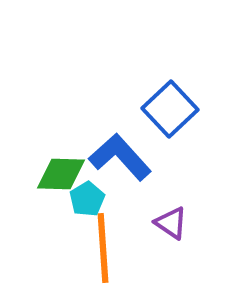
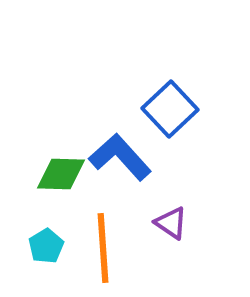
cyan pentagon: moved 41 px left, 47 px down
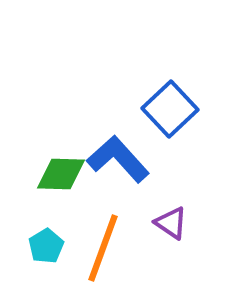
blue L-shape: moved 2 px left, 2 px down
orange line: rotated 24 degrees clockwise
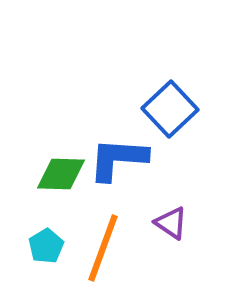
blue L-shape: rotated 44 degrees counterclockwise
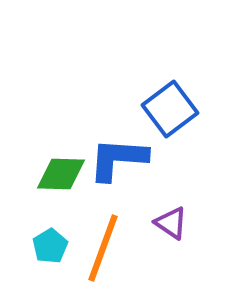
blue square: rotated 6 degrees clockwise
cyan pentagon: moved 4 px right
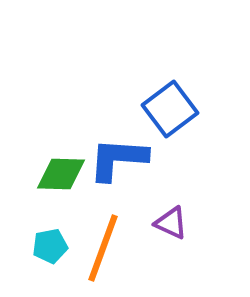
purple triangle: rotated 9 degrees counterclockwise
cyan pentagon: rotated 20 degrees clockwise
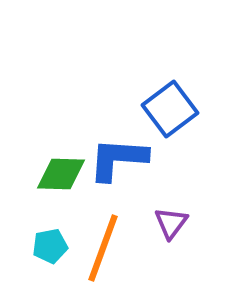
purple triangle: rotated 42 degrees clockwise
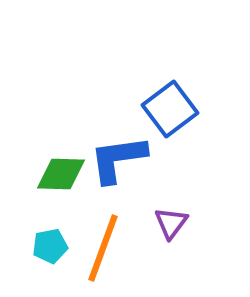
blue L-shape: rotated 12 degrees counterclockwise
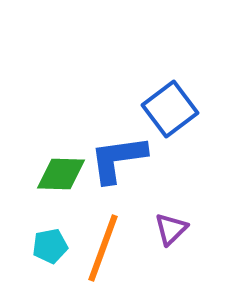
purple triangle: moved 6 px down; rotated 9 degrees clockwise
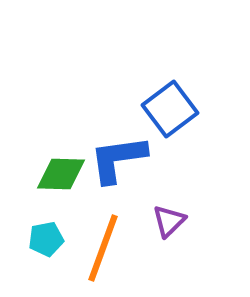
purple triangle: moved 2 px left, 8 px up
cyan pentagon: moved 4 px left, 7 px up
